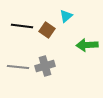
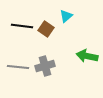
brown square: moved 1 px left, 1 px up
green arrow: moved 11 px down; rotated 15 degrees clockwise
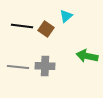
gray cross: rotated 18 degrees clockwise
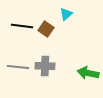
cyan triangle: moved 2 px up
green arrow: moved 1 px right, 17 px down
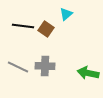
black line: moved 1 px right
gray line: rotated 20 degrees clockwise
